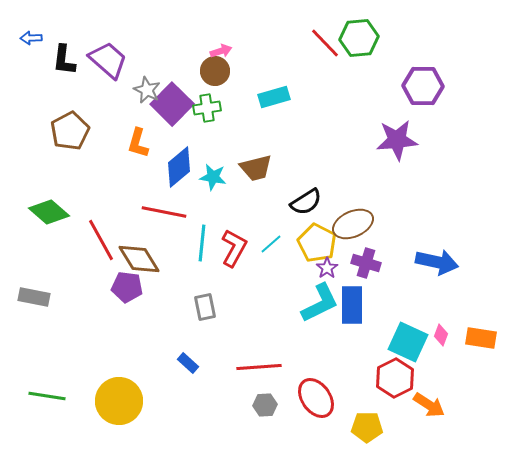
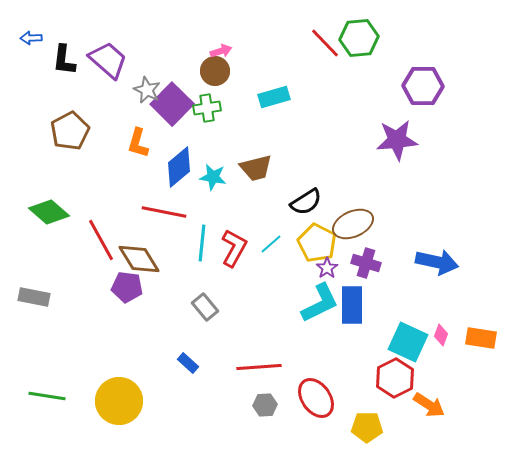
gray rectangle at (205, 307): rotated 28 degrees counterclockwise
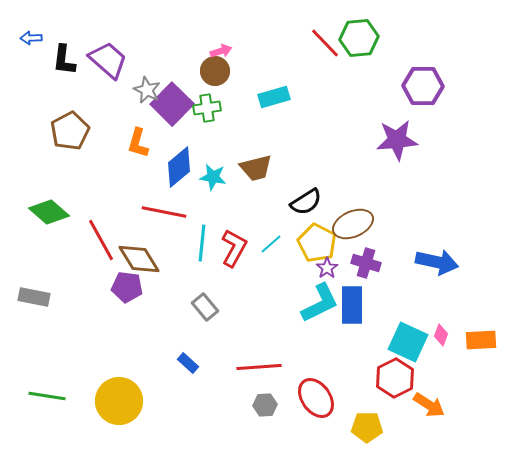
orange rectangle at (481, 338): moved 2 px down; rotated 12 degrees counterclockwise
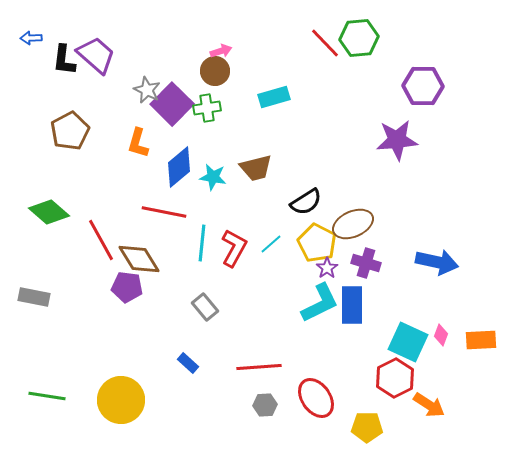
purple trapezoid at (108, 60): moved 12 px left, 5 px up
yellow circle at (119, 401): moved 2 px right, 1 px up
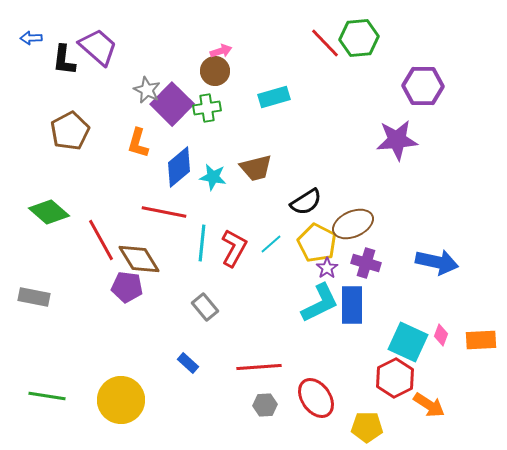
purple trapezoid at (96, 55): moved 2 px right, 8 px up
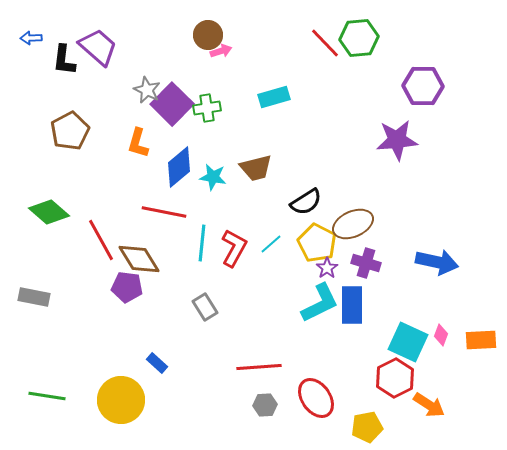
brown circle at (215, 71): moved 7 px left, 36 px up
gray rectangle at (205, 307): rotated 8 degrees clockwise
blue rectangle at (188, 363): moved 31 px left
yellow pentagon at (367, 427): rotated 12 degrees counterclockwise
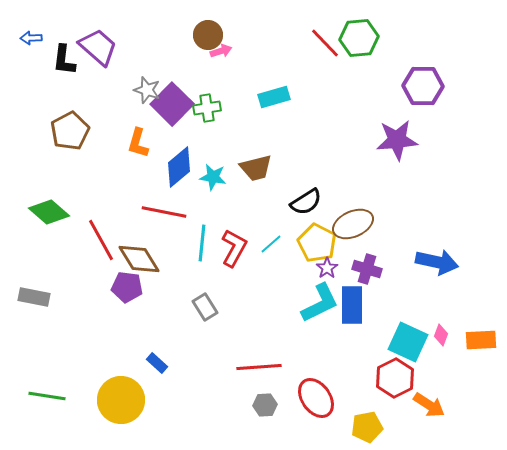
gray star at (147, 90): rotated 8 degrees counterclockwise
purple cross at (366, 263): moved 1 px right, 6 px down
